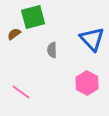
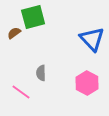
brown semicircle: moved 1 px up
gray semicircle: moved 11 px left, 23 px down
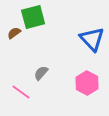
gray semicircle: rotated 42 degrees clockwise
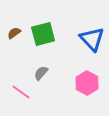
green square: moved 10 px right, 17 px down
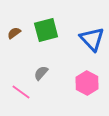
green square: moved 3 px right, 4 px up
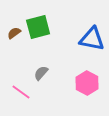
green square: moved 8 px left, 3 px up
blue triangle: rotated 36 degrees counterclockwise
